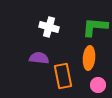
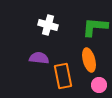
white cross: moved 1 px left, 2 px up
orange ellipse: moved 2 px down; rotated 20 degrees counterclockwise
pink circle: moved 1 px right
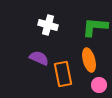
purple semicircle: rotated 18 degrees clockwise
orange rectangle: moved 2 px up
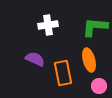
white cross: rotated 24 degrees counterclockwise
purple semicircle: moved 4 px left, 1 px down
orange rectangle: moved 1 px up
pink circle: moved 1 px down
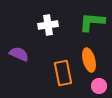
green L-shape: moved 3 px left, 5 px up
purple semicircle: moved 16 px left, 5 px up
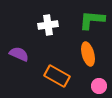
green L-shape: moved 2 px up
orange ellipse: moved 1 px left, 6 px up
orange rectangle: moved 6 px left, 3 px down; rotated 50 degrees counterclockwise
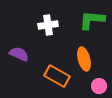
orange ellipse: moved 4 px left, 5 px down
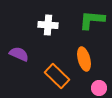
white cross: rotated 12 degrees clockwise
orange rectangle: rotated 15 degrees clockwise
pink circle: moved 2 px down
